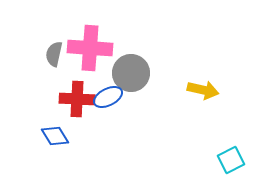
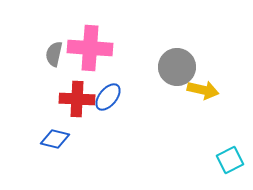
gray circle: moved 46 px right, 6 px up
blue ellipse: rotated 24 degrees counterclockwise
blue diamond: moved 3 px down; rotated 44 degrees counterclockwise
cyan square: moved 1 px left
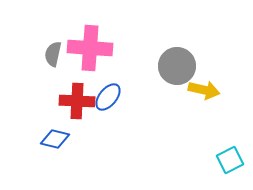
gray semicircle: moved 1 px left
gray circle: moved 1 px up
yellow arrow: moved 1 px right
red cross: moved 2 px down
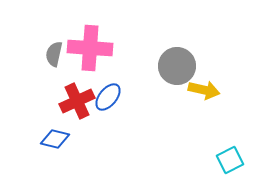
gray semicircle: moved 1 px right
red cross: rotated 28 degrees counterclockwise
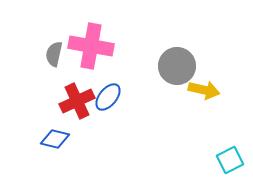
pink cross: moved 1 px right, 2 px up; rotated 6 degrees clockwise
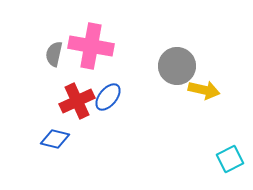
cyan square: moved 1 px up
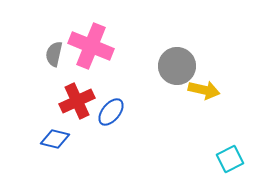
pink cross: rotated 12 degrees clockwise
blue ellipse: moved 3 px right, 15 px down
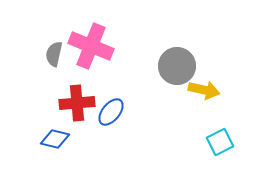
red cross: moved 2 px down; rotated 20 degrees clockwise
cyan square: moved 10 px left, 17 px up
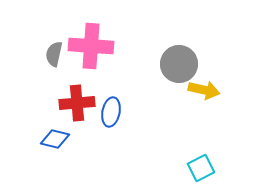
pink cross: rotated 18 degrees counterclockwise
gray circle: moved 2 px right, 2 px up
blue ellipse: rotated 28 degrees counterclockwise
cyan square: moved 19 px left, 26 px down
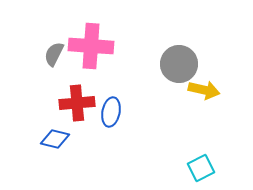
gray semicircle: rotated 15 degrees clockwise
